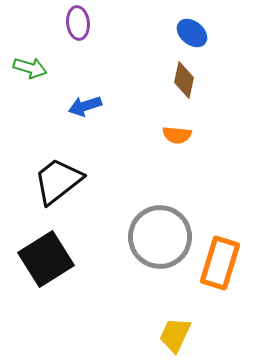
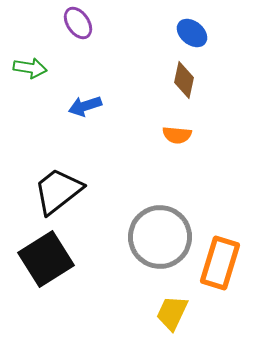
purple ellipse: rotated 28 degrees counterclockwise
green arrow: rotated 8 degrees counterclockwise
black trapezoid: moved 10 px down
yellow trapezoid: moved 3 px left, 22 px up
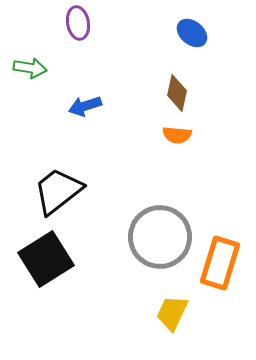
purple ellipse: rotated 24 degrees clockwise
brown diamond: moved 7 px left, 13 px down
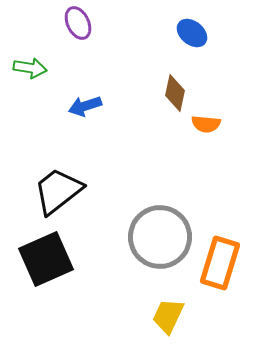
purple ellipse: rotated 16 degrees counterclockwise
brown diamond: moved 2 px left
orange semicircle: moved 29 px right, 11 px up
black square: rotated 8 degrees clockwise
yellow trapezoid: moved 4 px left, 3 px down
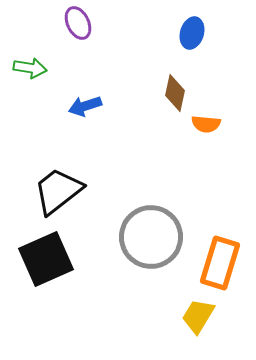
blue ellipse: rotated 68 degrees clockwise
gray circle: moved 9 px left
yellow trapezoid: moved 30 px right; rotated 6 degrees clockwise
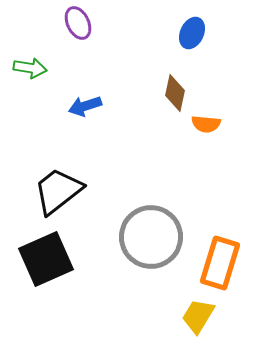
blue ellipse: rotated 8 degrees clockwise
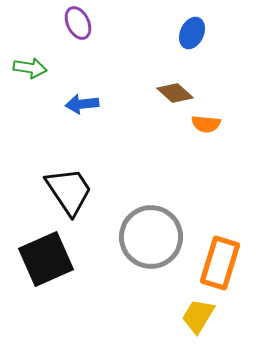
brown diamond: rotated 60 degrees counterclockwise
blue arrow: moved 3 px left, 2 px up; rotated 12 degrees clockwise
black trapezoid: moved 11 px right; rotated 94 degrees clockwise
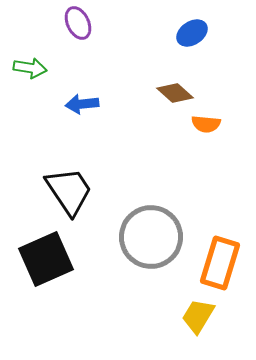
blue ellipse: rotated 32 degrees clockwise
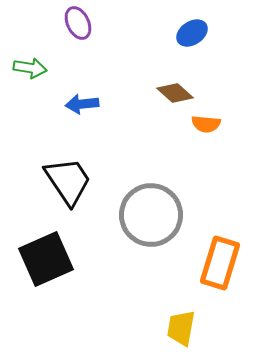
black trapezoid: moved 1 px left, 10 px up
gray circle: moved 22 px up
yellow trapezoid: moved 17 px left, 12 px down; rotated 21 degrees counterclockwise
